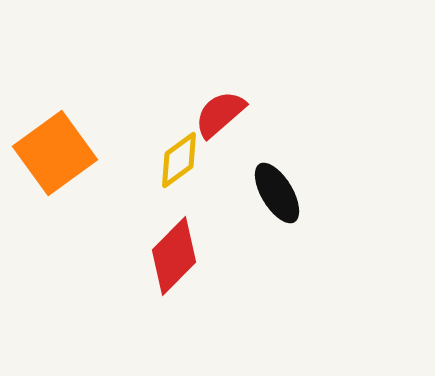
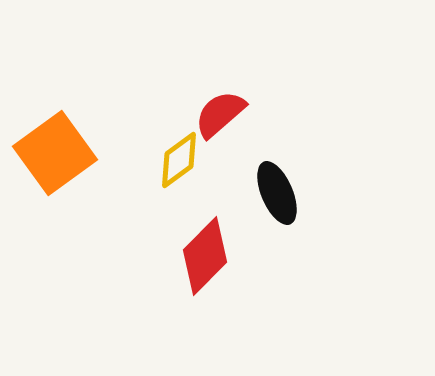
black ellipse: rotated 8 degrees clockwise
red diamond: moved 31 px right
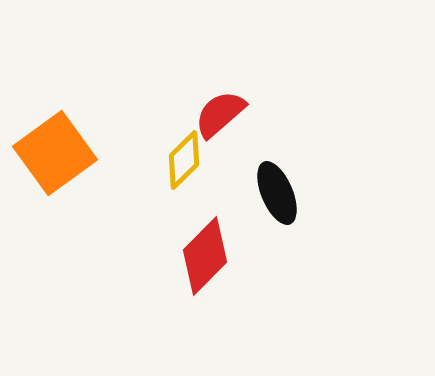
yellow diamond: moved 5 px right; rotated 8 degrees counterclockwise
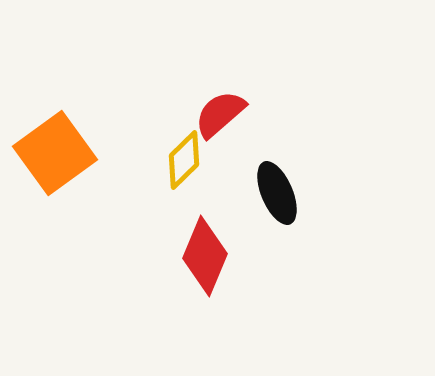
red diamond: rotated 22 degrees counterclockwise
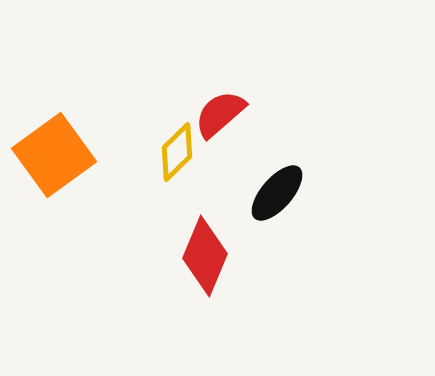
orange square: moved 1 px left, 2 px down
yellow diamond: moved 7 px left, 8 px up
black ellipse: rotated 64 degrees clockwise
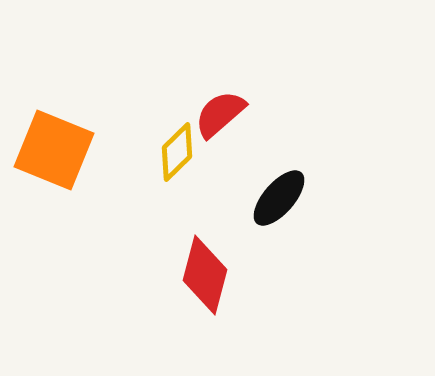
orange square: moved 5 px up; rotated 32 degrees counterclockwise
black ellipse: moved 2 px right, 5 px down
red diamond: moved 19 px down; rotated 8 degrees counterclockwise
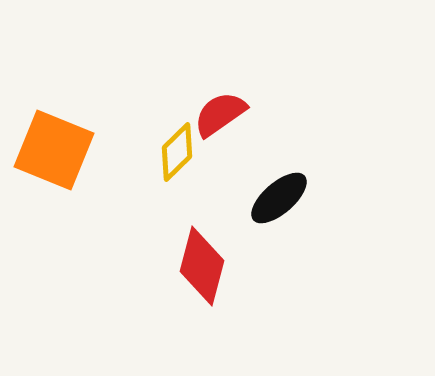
red semicircle: rotated 6 degrees clockwise
black ellipse: rotated 8 degrees clockwise
red diamond: moved 3 px left, 9 px up
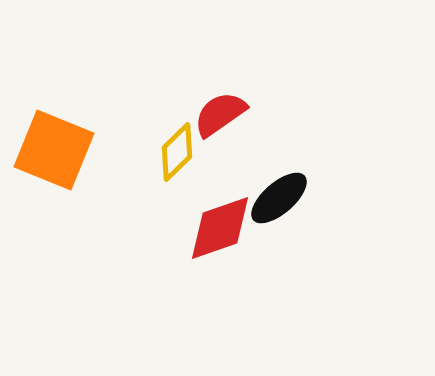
red diamond: moved 18 px right, 38 px up; rotated 56 degrees clockwise
